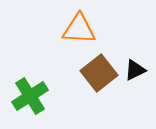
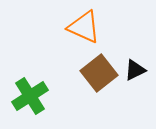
orange triangle: moved 5 px right, 2 px up; rotated 21 degrees clockwise
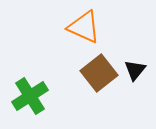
black triangle: rotated 25 degrees counterclockwise
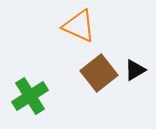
orange triangle: moved 5 px left, 1 px up
black triangle: rotated 20 degrees clockwise
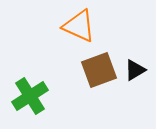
brown square: moved 3 px up; rotated 18 degrees clockwise
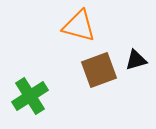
orange triangle: rotated 9 degrees counterclockwise
black triangle: moved 1 px right, 10 px up; rotated 15 degrees clockwise
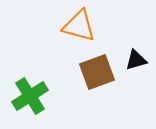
brown square: moved 2 px left, 2 px down
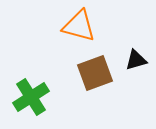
brown square: moved 2 px left, 1 px down
green cross: moved 1 px right, 1 px down
